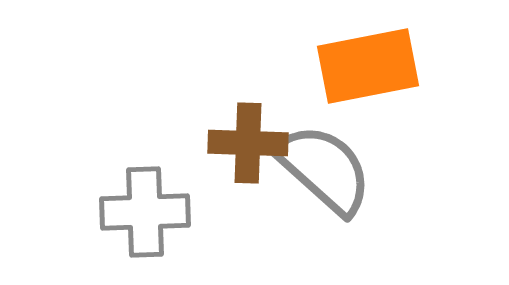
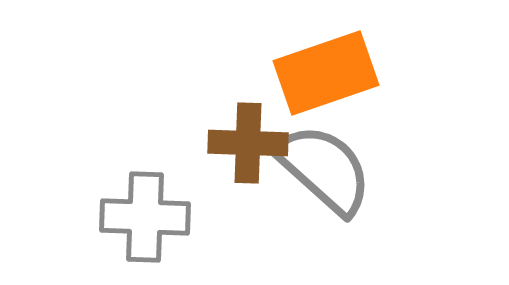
orange rectangle: moved 42 px left, 7 px down; rotated 8 degrees counterclockwise
gray cross: moved 5 px down; rotated 4 degrees clockwise
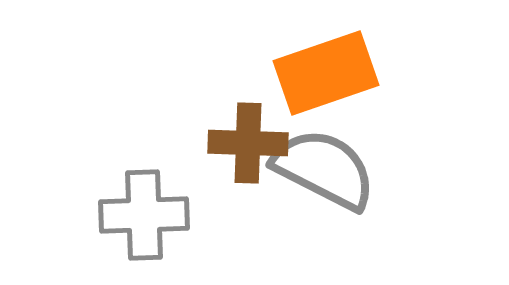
gray semicircle: rotated 15 degrees counterclockwise
gray cross: moved 1 px left, 2 px up; rotated 4 degrees counterclockwise
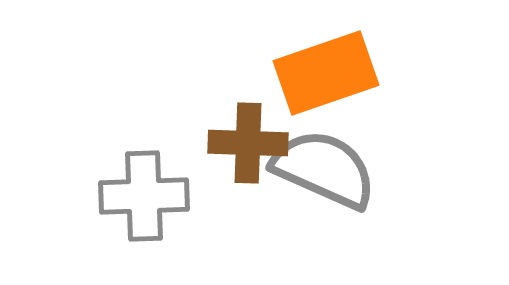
gray semicircle: rotated 3 degrees counterclockwise
gray cross: moved 19 px up
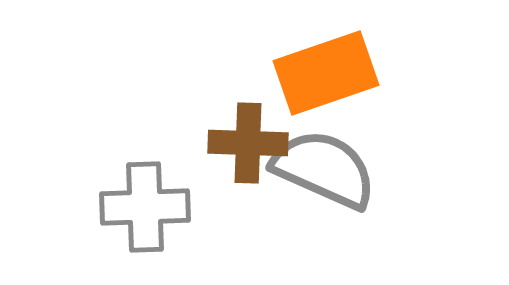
gray cross: moved 1 px right, 11 px down
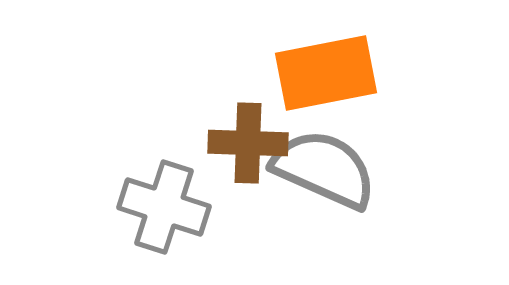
orange rectangle: rotated 8 degrees clockwise
gray cross: moved 19 px right; rotated 20 degrees clockwise
